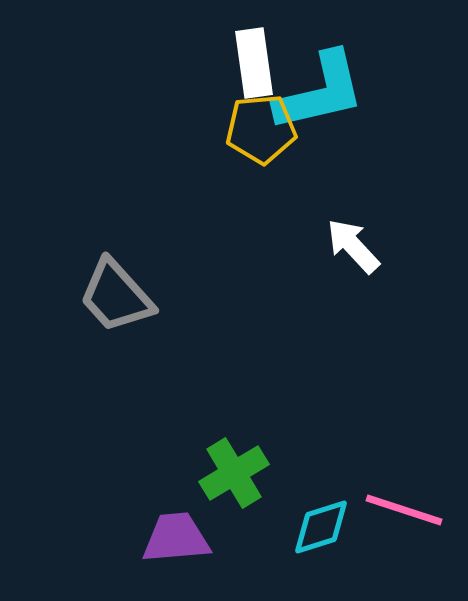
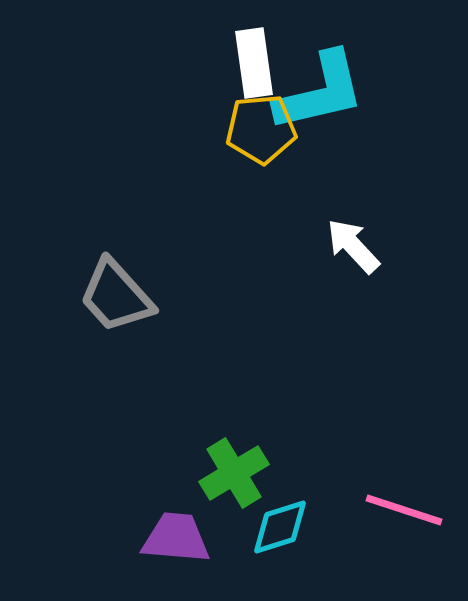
cyan diamond: moved 41 px left
purple trapezoid: rotated 10 degrees clockwise
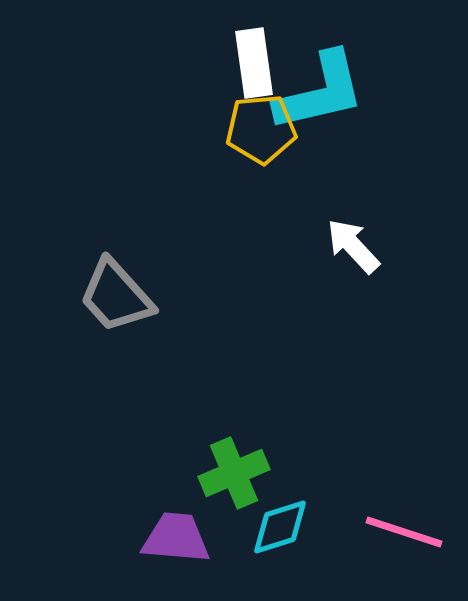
green cross: rotated 8 degrees clockwise
pink line: moved 22 px down
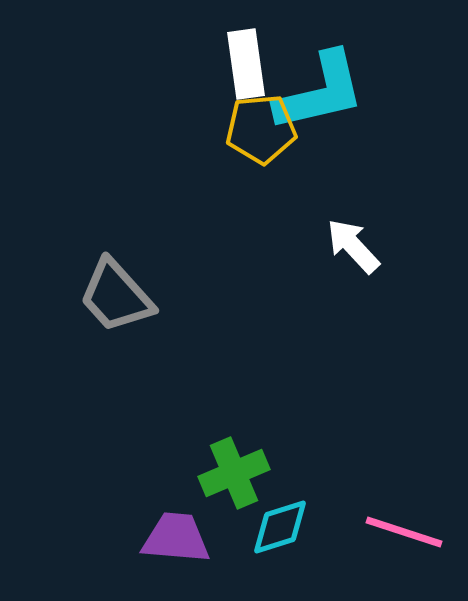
white rectangle: moved 8 px left, 1 px down
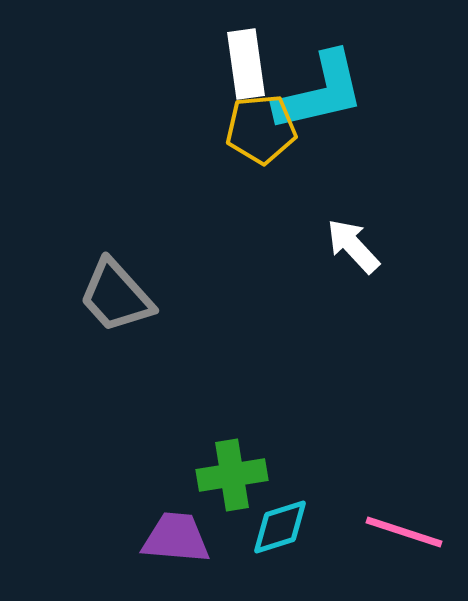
green cross: moved 2 px left, 2 px down; rotated 14 degrees clockwise
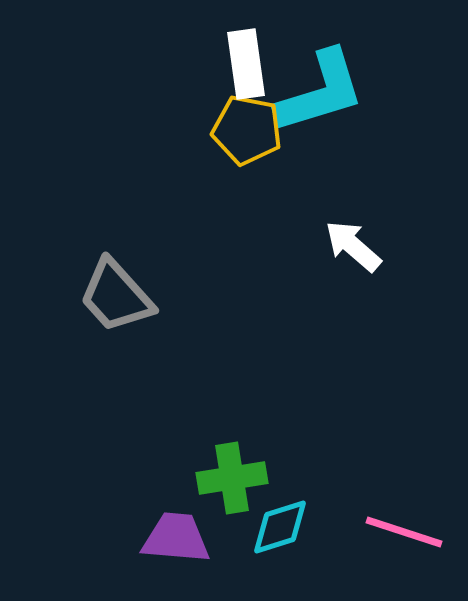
cyan L-shape: rotated 4 degrees counterclockwise
yellow pentagon: moved 14 px left, 1 px down; rotated 16 degrees clockwise
white arrow: rotated 6 degrees counterclockwise
green cross: moved 3 px down
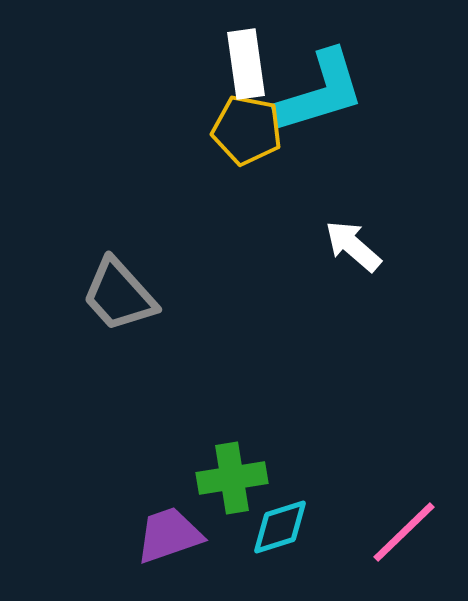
gray trapezoid: moved 3 px right, 1 px up
pink line: rotated 62 degrees counterclockwise
purple trapezoid: moved 7 px left, 3 px up; rotated 24 degrees counterclockwise
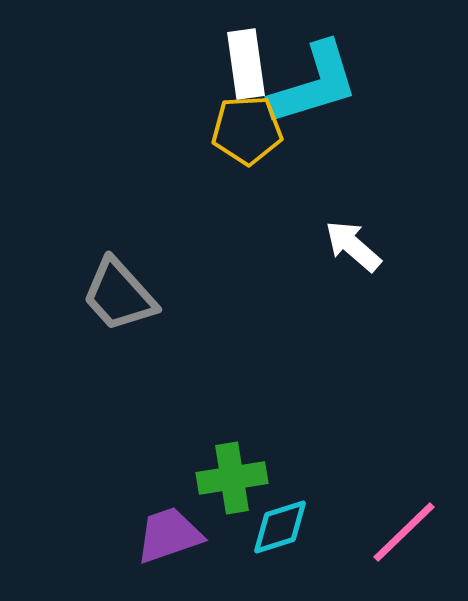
cyan L-shape: moved 6 px left, 8 px up
yellow pentagon: rotated 14 degrees counterclockwise
